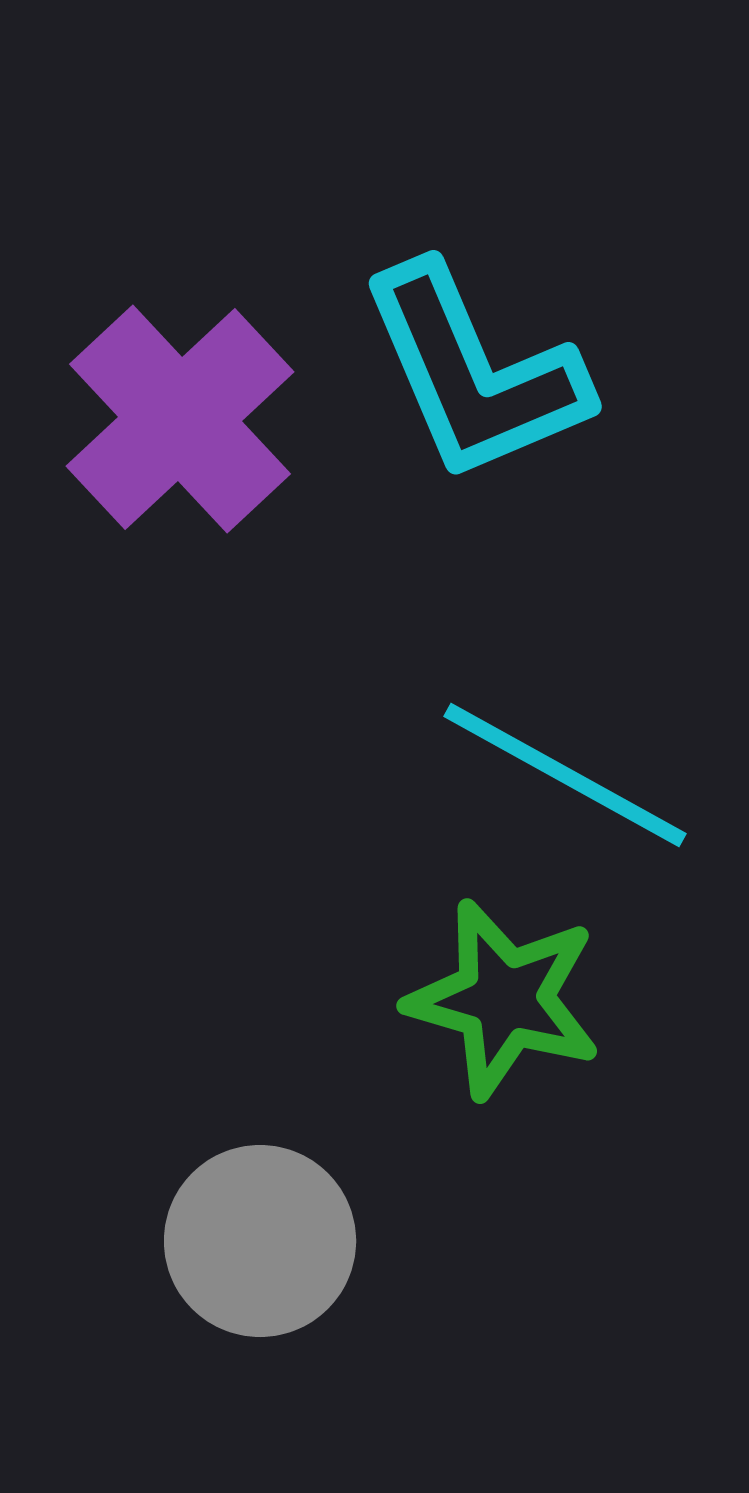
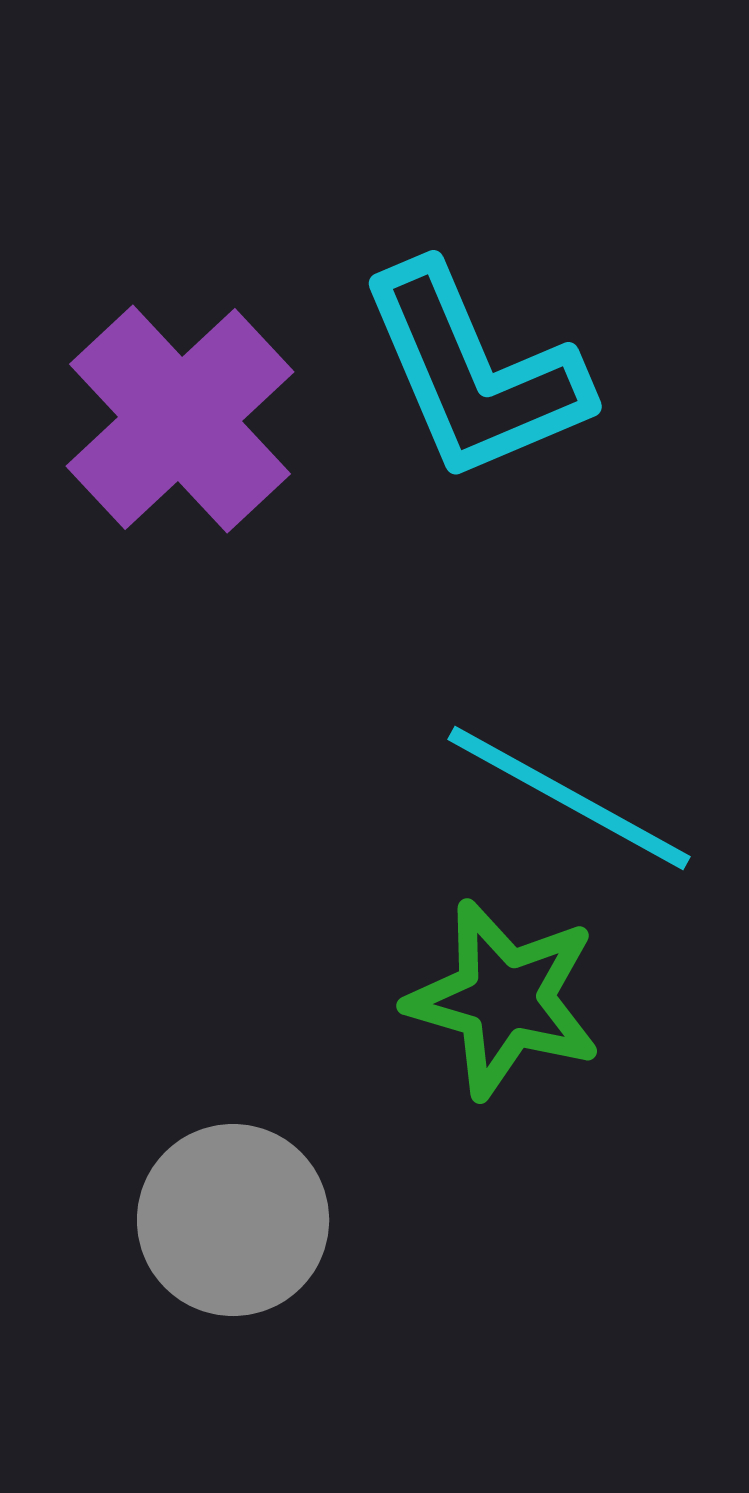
cyan line: moved 4 px right, 23 px down
gray circle: moved 27 px left, 21 px up
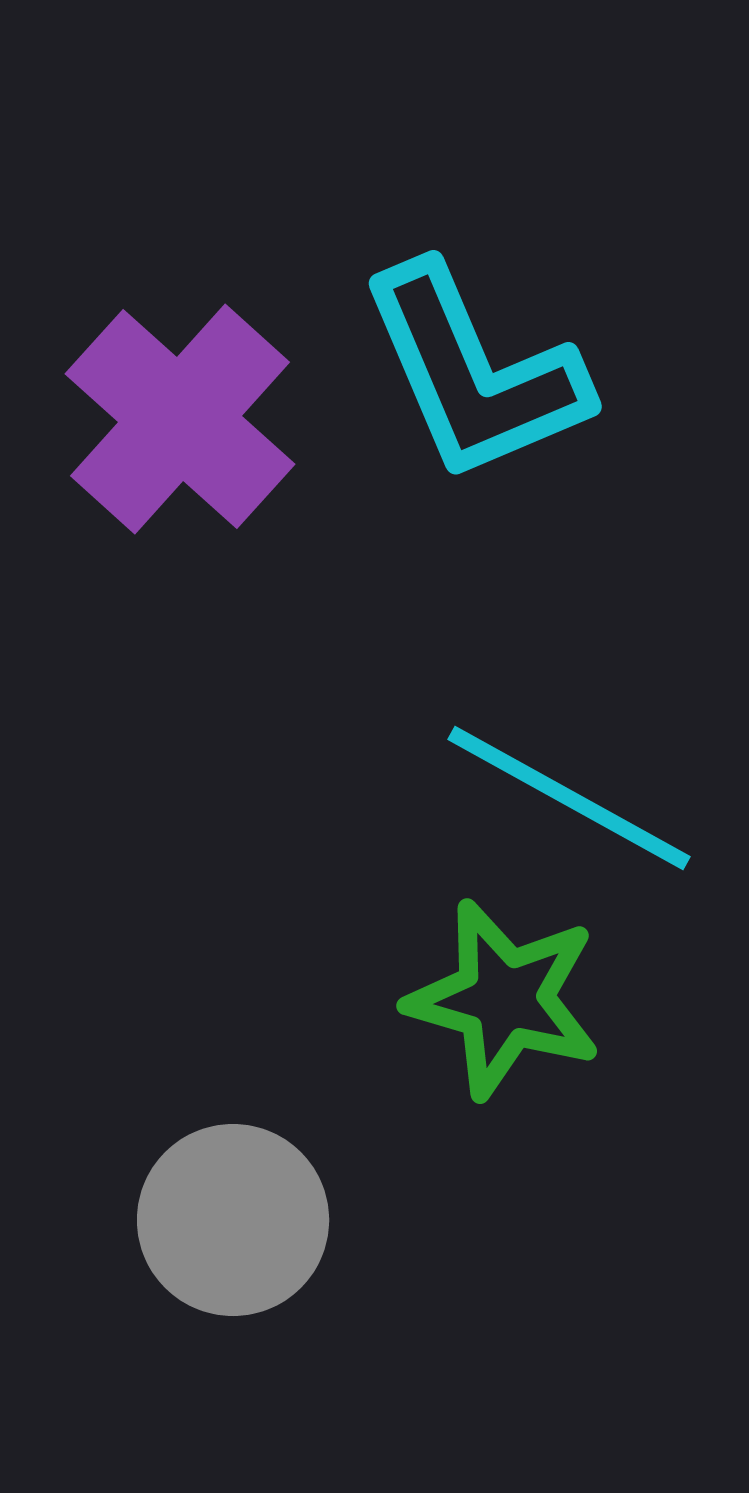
purple cross: rotated 5 degrees counterclockwise
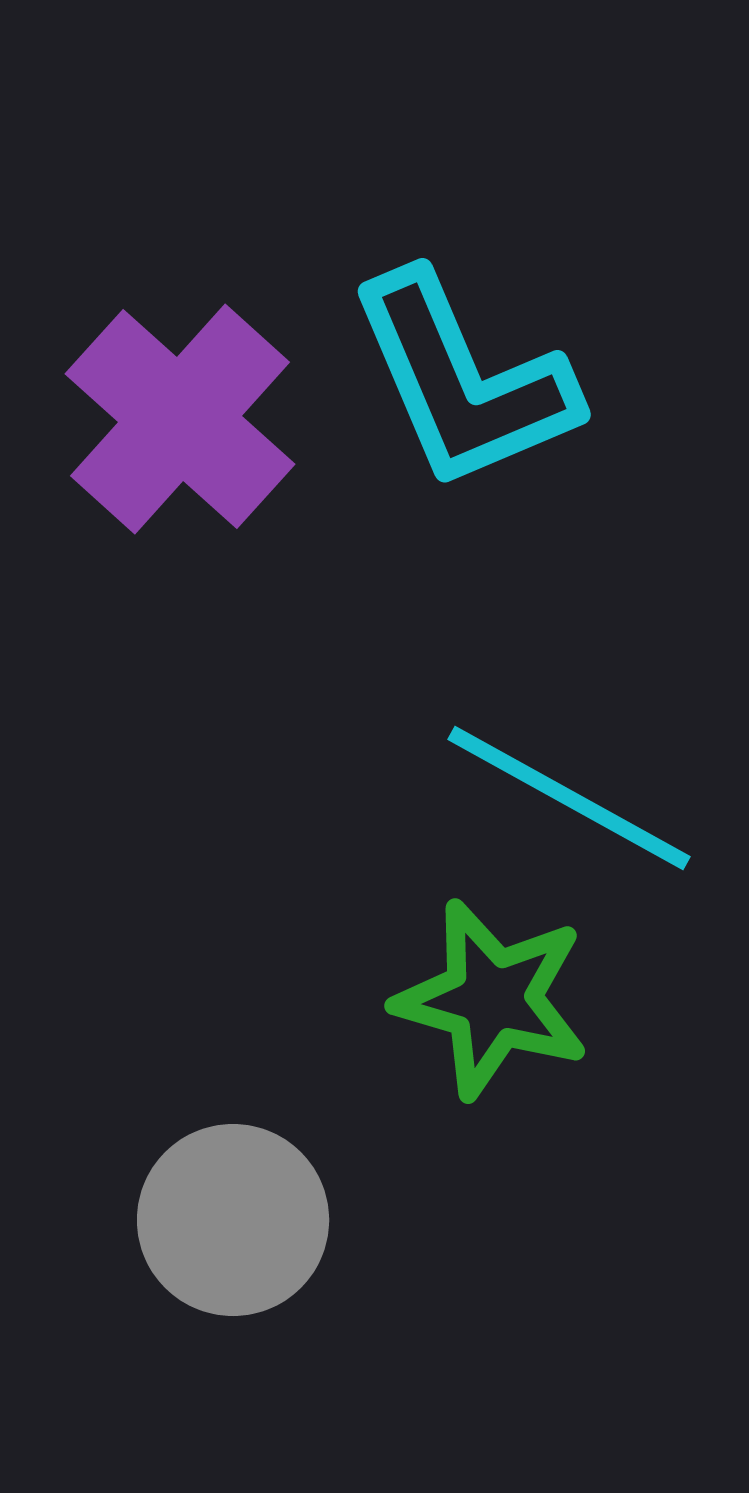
cyan L-shape: moved 11 px left, 8 px down
green star: moved 12 px left
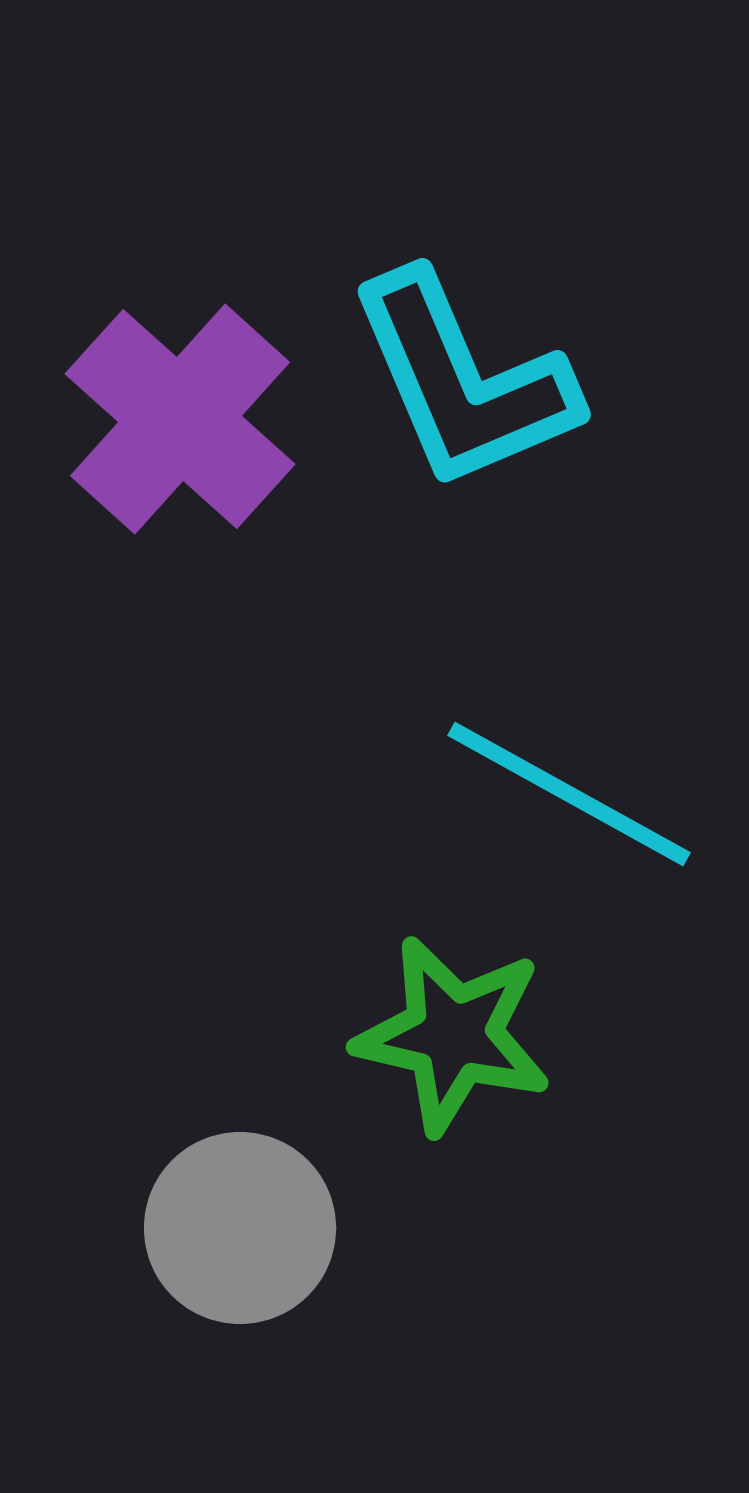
cyan line: moved 4 px up
green star: moved 39 px left, 36 px down; rotated 3 degrees counterclockwise
gray circle: moved 7 px right, 8 px down
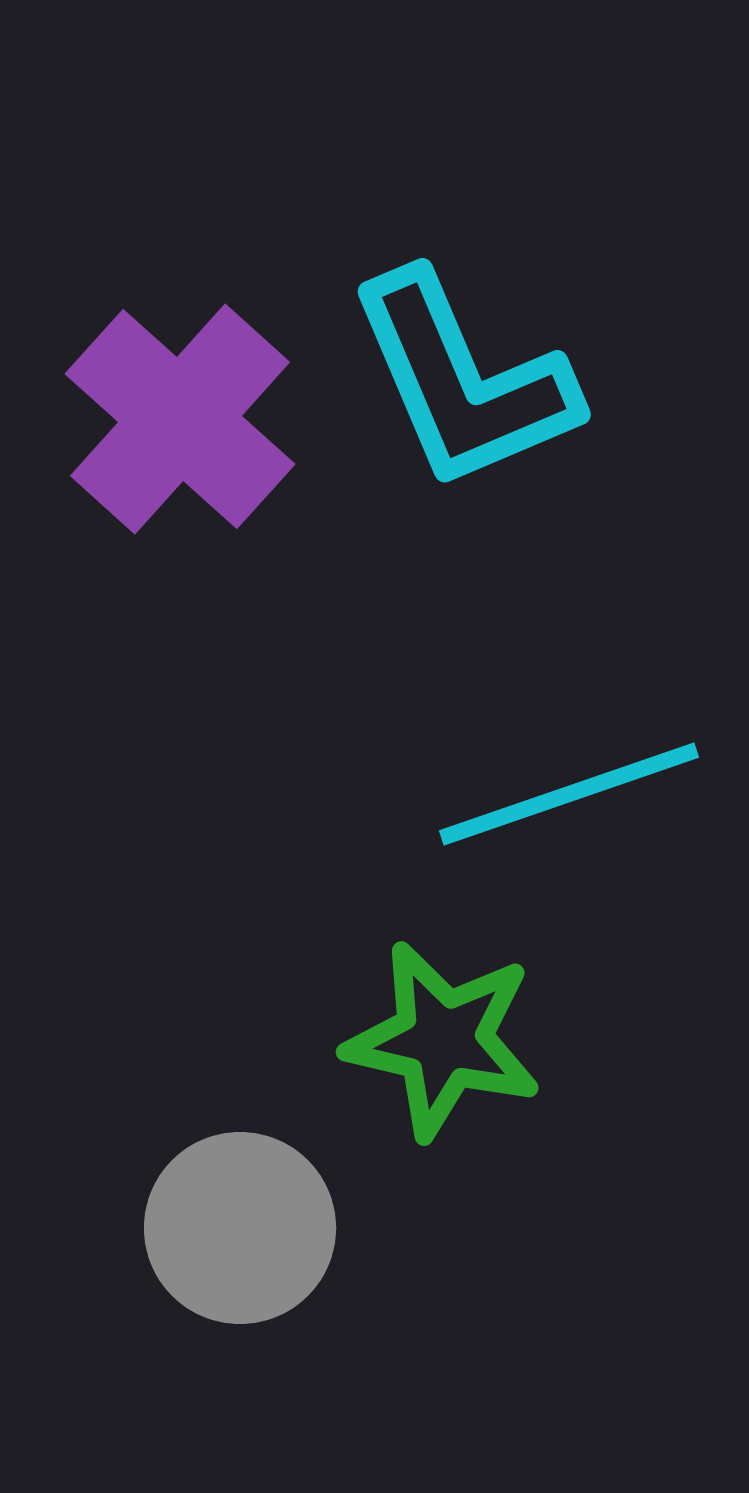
cyan line: rotated 48 degrees counterclockwise
green star: moved 10 px left, 5 px down
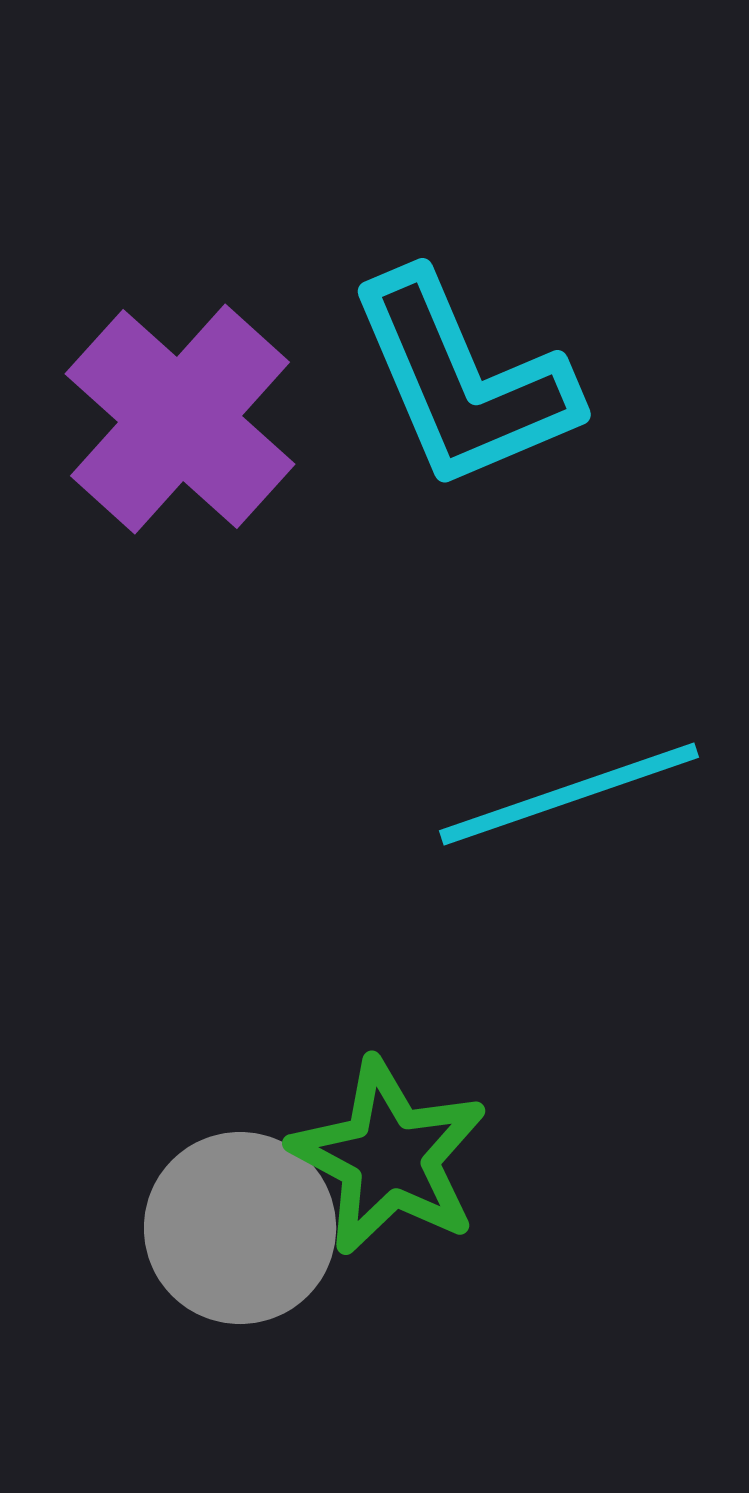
green star: moved 54 px left, 117 px down; rotated 15 degrees clockwise
